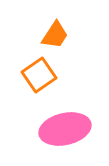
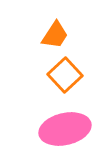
orange square: moved 26 px right; rotated 8 degrees counterclockwise
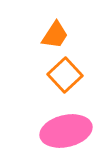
pink ellipse: moved 1 px right, 2 px down
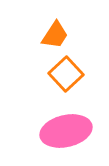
orange square: moved 1 px right, 1 px up
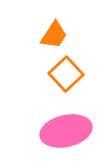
orange trapezoid: moved 1 px left
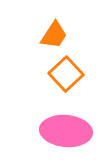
pink ellipse: rotated 18 degrees clockwise
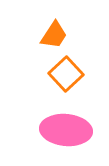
pink ellipse: moved 1 px up
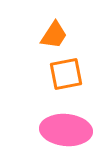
orange square: rotated 32 degrees clockwise
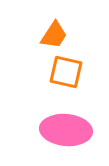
orange square: moved 2 px up; rotated 24 degrees clockwise
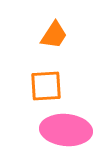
orange square: moved 20 px left, 14 px down; rotated 16 degrees counterclockwise
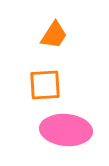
orange square: moved 1 px left, 1 px up
